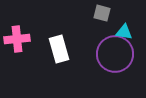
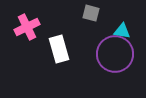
gray square: moved 11 px left
cyan triangle: moved 2 px left, 1 px up
pink cross: moved 10 px right, 12 px up; rotated 20 degrees counterclockwise
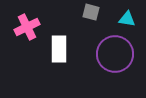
gray square: moved 1 px up
cyan triangle: moved 5 px right, 12 px up
white rectangle: rotated 16 degrees clockwise
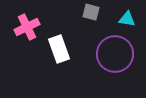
white rectangle: rotated 20 degrees counterclockwise
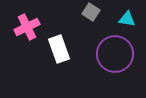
gray square: rotated 18 degrees clockwise
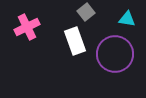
gray square: moved 5 px left; rotated 18 degrees clockwise
white rectangle: moved 16 px right, 8 px up
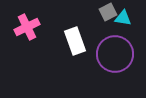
gray square: moved 22 px right; rotated 12 degrees clockwise
cyan triangle: moved 4 px left, 1 px up
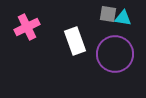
gray square: moved 2 px down; rotated 36 degrees clockwise
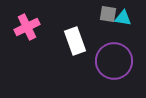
purple circle: moved 1 px left, 7 px down
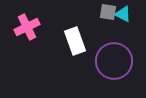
gray square: moved 2 px up
cyan triangle: moved 4 px up; rotated 18 degrees clockwise
